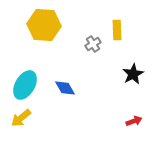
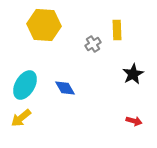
red arrow: rotated 35 degrees clockwise
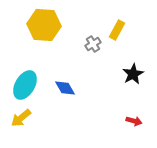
yellow rectangle: rotated 30 degrees clockwise
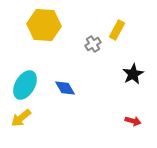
red arrow: moved 1 px left
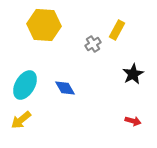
yellow arrow: moved 2 px down
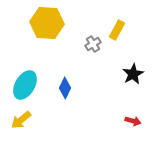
yellow hexagon: moved 3 px right, 2 px up
blue diamond: rotated 55 degrees clockwise
